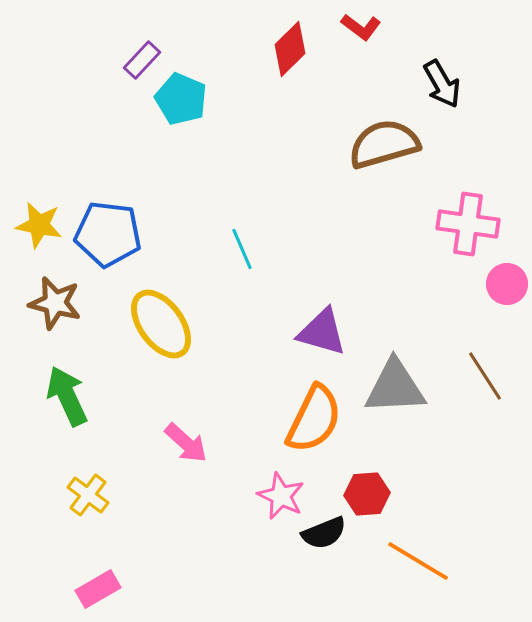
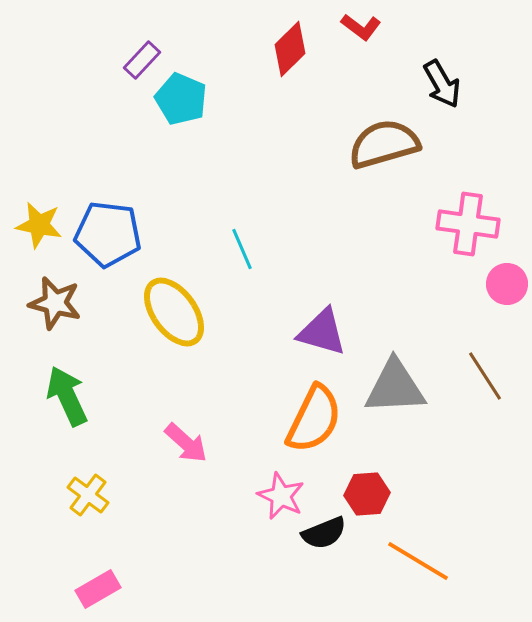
yellow ellipse: moved 13 px right, 12 px up
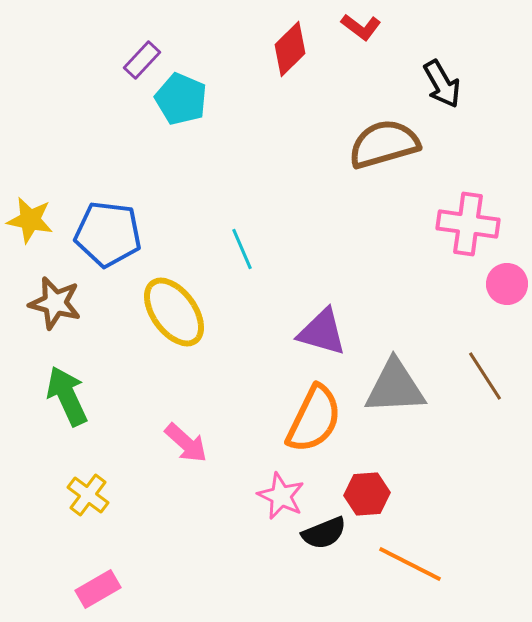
yellow star: moved 9 px left, 5 px up
orange line: moved 8 px left, 3 px down; rotated 4 degrees counterclockwise
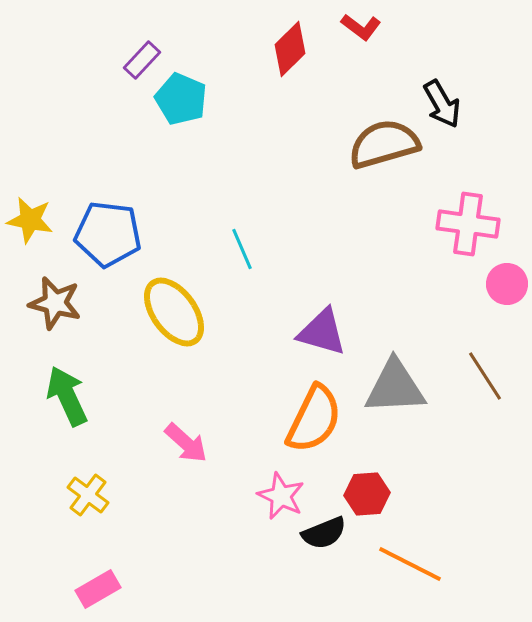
black arrow: moved 20 px down
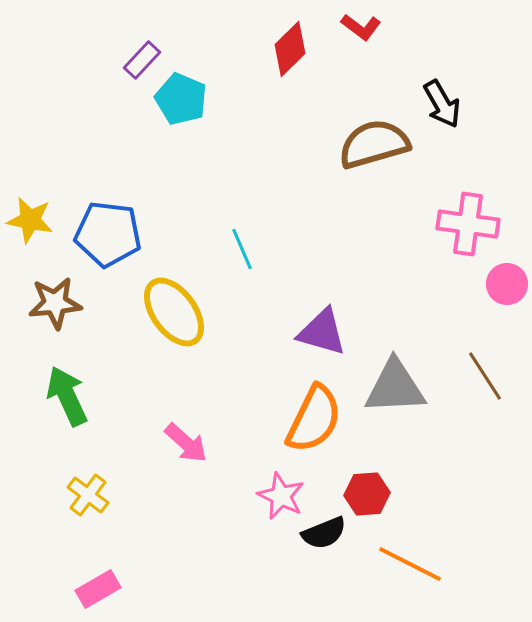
brown semicircle: moved 10 px left
brown star: rotated 20 degrees counterclockwise
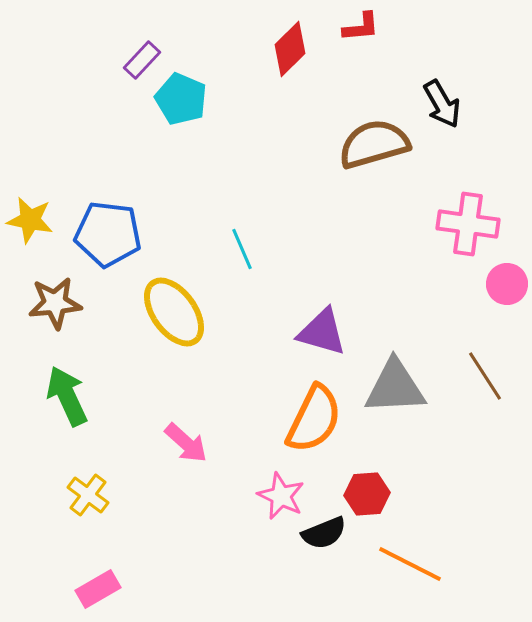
red L-shape: rotated 42 degrees counterclockwise
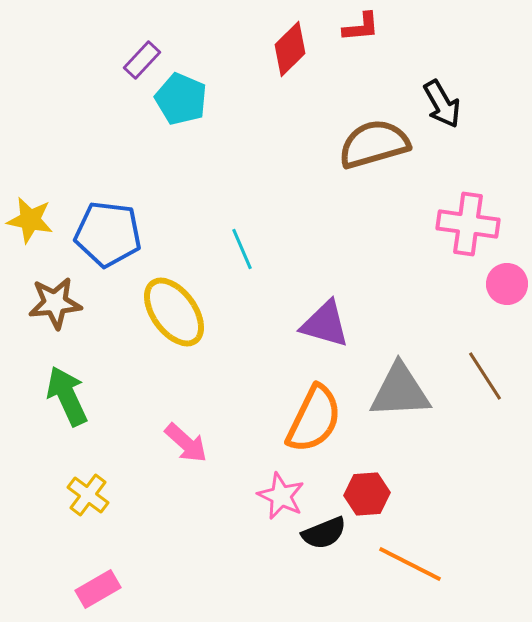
purple triangle: moved 3 px right, 8 px up
gray triangle: moved 5 px right, 4 px down
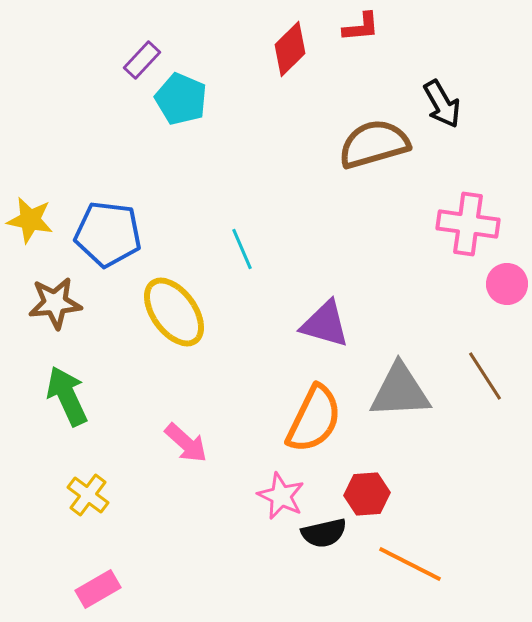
black semicircle: rotated 9 degrees clockwise
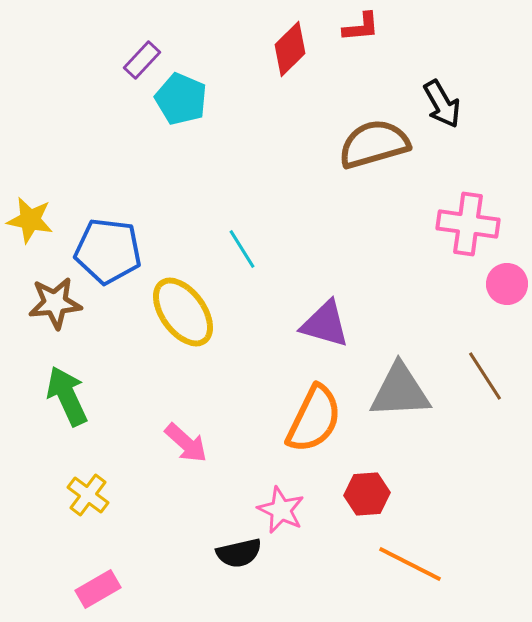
blue pentagon: moved 17 px down
cyan line: rotated 9 degrees counterclockwise
yellow ellipse: moved 9 px right
pink star: moved 14 px down
black semicircle: moved 85 px left, 20 px down
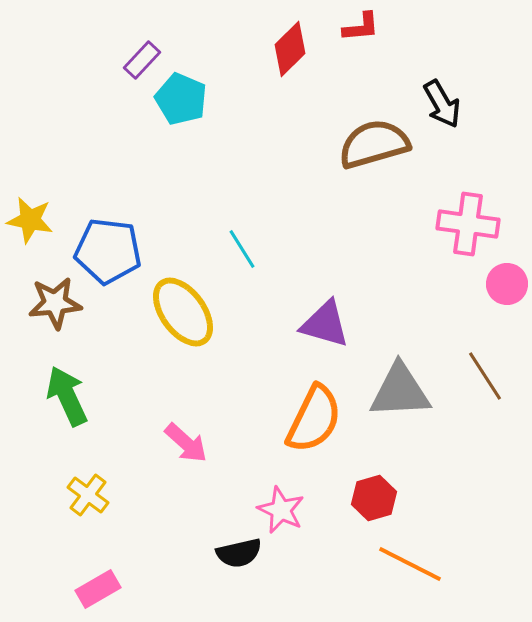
red hexagon: moved 7 px right, 4 px down; rotated 12 degrees counterclockwise
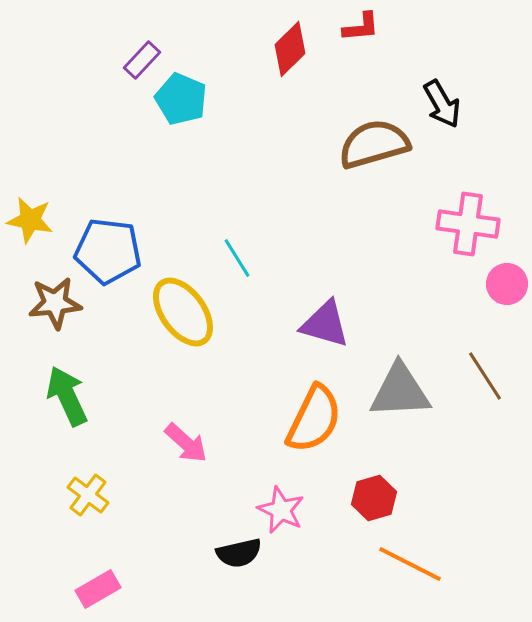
cyan line: moved 5 px left, 9 px down
